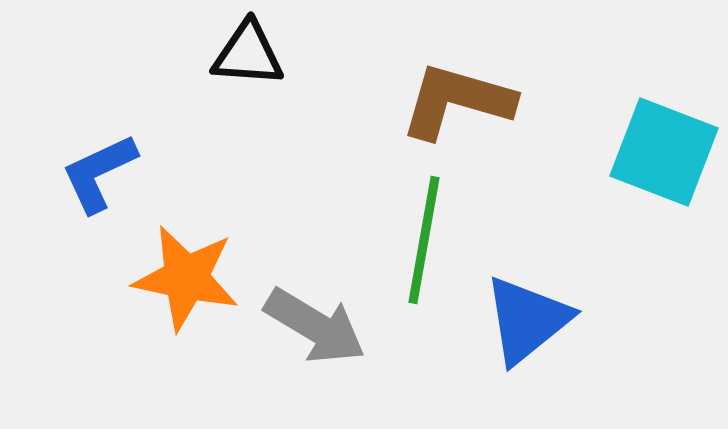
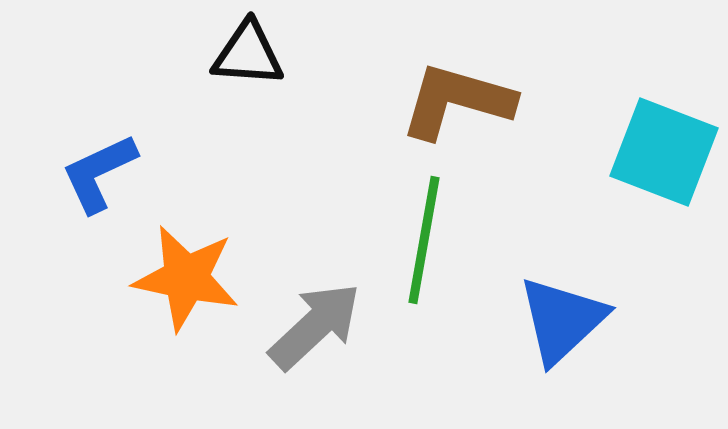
blue triangle: moved 35 px right; rotated 4 degrees counterclockwise
gray arrow: rotated 74 degrees counterclockwise
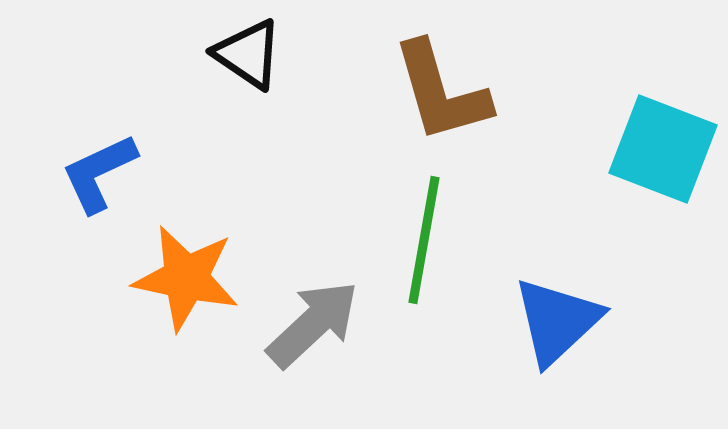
black triangle: rotated 30 degrees clockwise
brown L-shape: moved 16 px left, 9 px up; rotated 122 degrees counterclockwise
cyan square: moved 1 px left, 3 px up
blue triangle: moved 5 px left, 1 px down
gray arrow: moved 2 px left, 2 px up
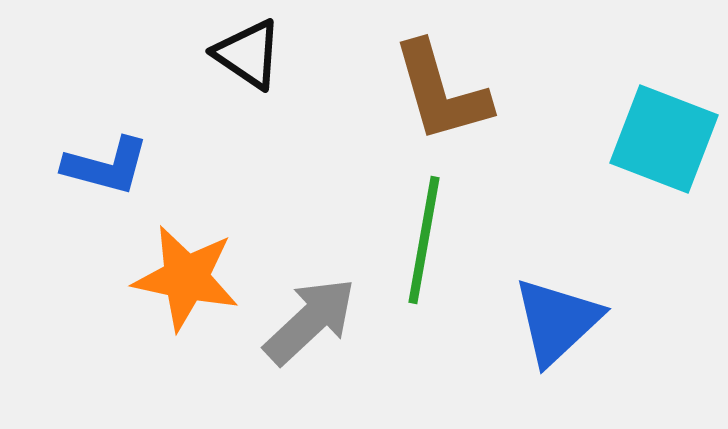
cyan square: moved 1 px right, 10 px up
blue L-shape: moved 7 px right, 7 px up; rotated 140 degrees counterclockwise
gray arrow: moved 3 px left, 3 px up
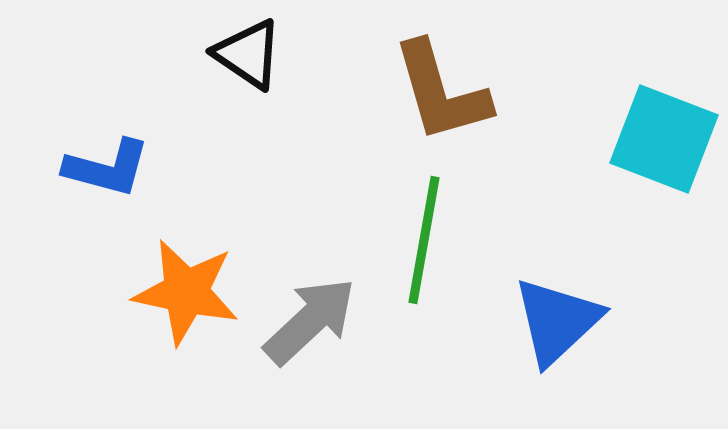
blue L-shape: moved 1 px right, 2 px down
orange star: moved 14 px down
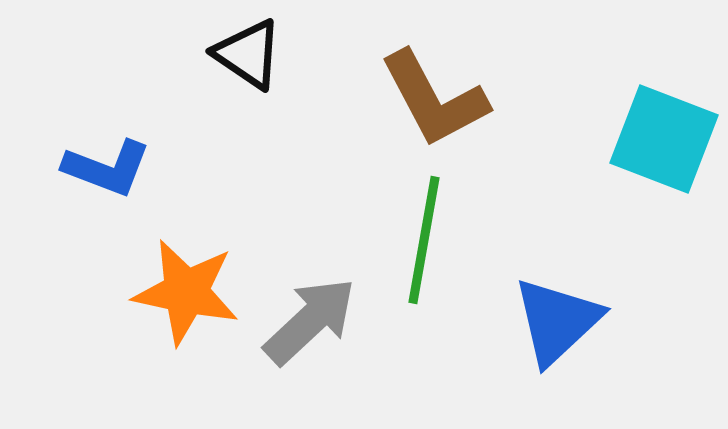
brown L-shape: moved 7 px left, 7 px down; rotated 12 degrees counterclockwise
blue L-shape: rotated 6 degrees clockwise
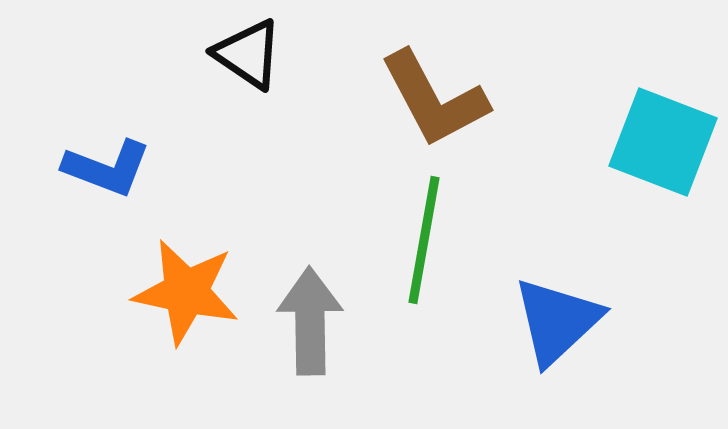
cyan square: moved 1 px left, 3 px down
gray arrow: rotated 48 degrees counterclockwise
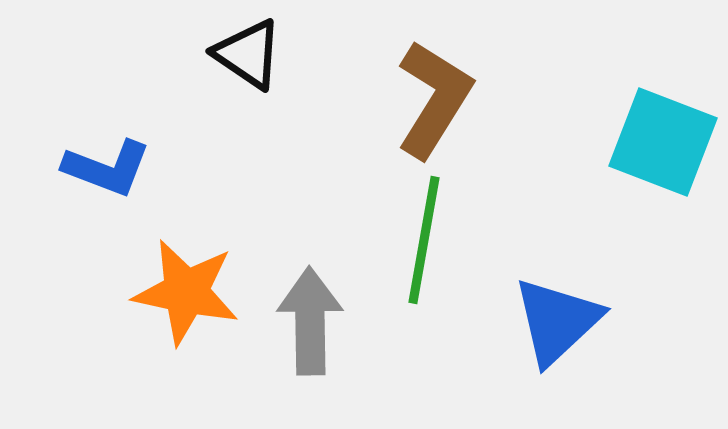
brown L-shape: rotated 120 degrees counterclockwise
